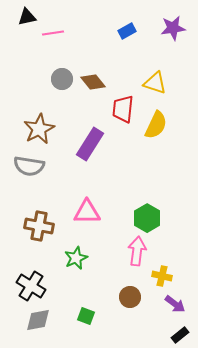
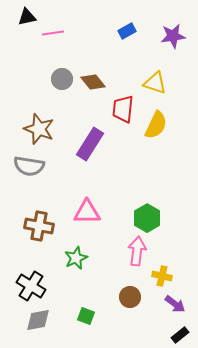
purple star: moved 8 px down
brown star: rotated 24 degrees counterclockwise
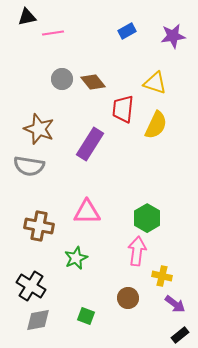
brown circle: moved 2 px left, 1 px down
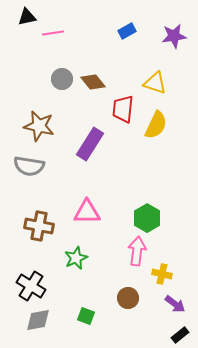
purple star: moved 1 px right
brown star: moved 3 px up; rotated 8 degrees counterclockwise
yellow cross: moved 2 px up
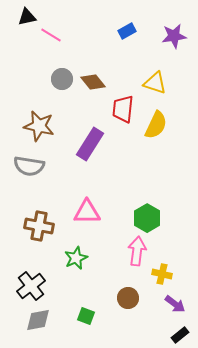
pink line: moved 2 px left, 2 px down; rotated 40 degrees clockwise
black cross: rotated 20 degrees clockwise
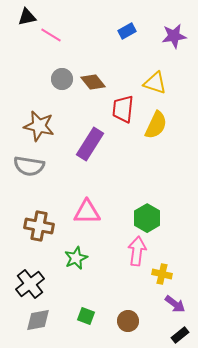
black cross: moved 1 px left, 2 px up
brown circle: moved 23 px down
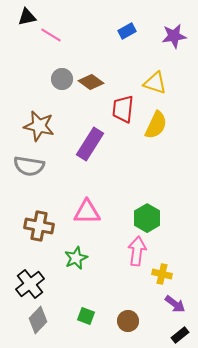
brown diamond: moved 2 px left; rotated 15 degrees counterclockwise
gray diamond: rotated 36 degrees counterclockwise
